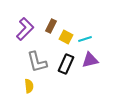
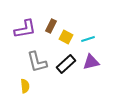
purple L-shape: rotated 35 degrees clockwise
cyan line: moved 3 px right
purple triangle: moved 1 px right, 2 px down
black rectangle: rotated 24 degrees clockwise
yellow semicircle: moved 4 px left
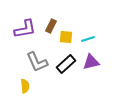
yellow square: rotated 24 degrees counterclockwise
gray L-shape: rotated 10 degrees counterclockwise
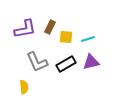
brown rectangle: moved 1 px left, 1 px down
black rectangle: rotated 12 degrees clockwise
yellow semicircle: moved 1 px left, 1 px down
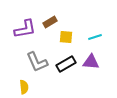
brown rectangle: moved 5 px up; rotated 32 degrees clockwise
cyan line: moved 7 px right, 2 px up
purple triangle: rotated 18 degrees clockwise
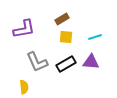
brown rectangle: moved 12 px right, 3 px up
purple L-shape: moved 1 px left
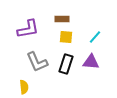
brown rectangle: rotated 32 degrees clockwise
purple L-shape: moved 4 px right
cyan line: rotated 32 degrees counterclockwise
black rectangle: rotated 42 degrees counterclockwise
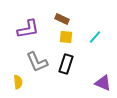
brown rectangle: rotated 24 degrees clockwise
purple triangle: moved 12 px right, 21 px down; rotated 18 degrees clockwise
yellow semicircle: moved 6 px left, 5 px up
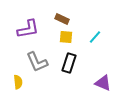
black rectangle: moved 3 px right, 1 px up
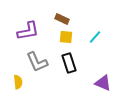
purple L-shape: moved 2 px down
black rectangle: rotated 36 degrees counterclockwise
